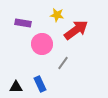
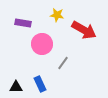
red arrow: moved 8 px right; rotated 65 degrees clockwise
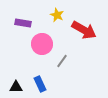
yellow star: rotated 16 degrees clockwise
gray line: moved 1 px left, 2 px up
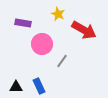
yellow star: moved 1 px right, 1 px up
blue rectangle: moved 1 px left, 2 px down
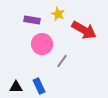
purple rectangle: moved 9 px right, 3 px up
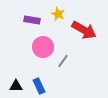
pink circle: moved 1 px right, 3 px down
gray line: moved 1 px right
black triangle: moved 1 px up
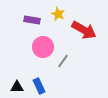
black triangle: moved 1 px right, 1 px down
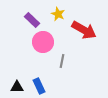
purple rectangle: rotated 35 degrees clockwise
pink circle: moved 5 px up
gray line: moved 1 px left; rotated 24 degrees counterclockwise
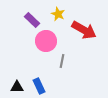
pink circle: moved 3 px right, 1 px up
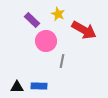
blue rectangle: rotated 63 degrees counterclockwise
